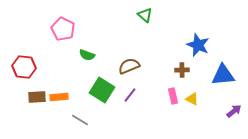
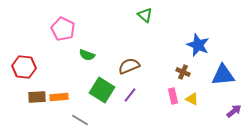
brown cross: moved 1 px right, 2 px down; rotated 24 degrees clockwise
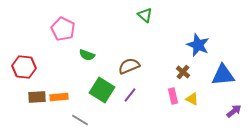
brown cross: rotated 16 degrees clockwise
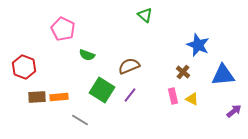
red hexagon: rotated 15 degrees clockwise
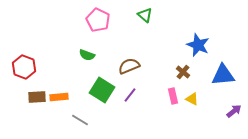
pink pentagon: moved 35 px right, 9 px up
